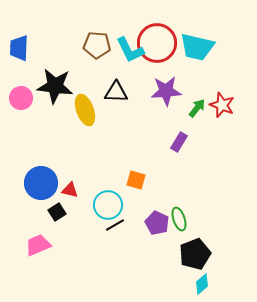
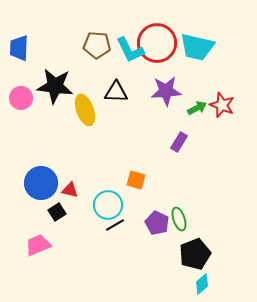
green arrow: rotated 24 degrees clockwise
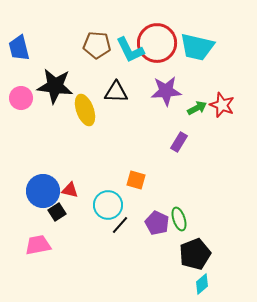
blue trapezoid: rotated 16 degrees counterclockwise
blue circle: moved 2 px right, 8 px down
black line: moved 5 px right; rotated 18 degrees counterclockwise
pink trapezoid: rotated 12 degrees clockwise
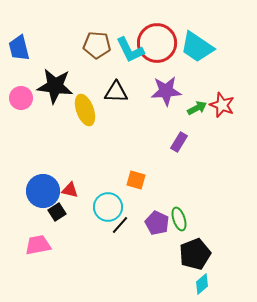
cyan trapezoid: rotated 21 degrees clockwise
cyan circle: moved 2 px down
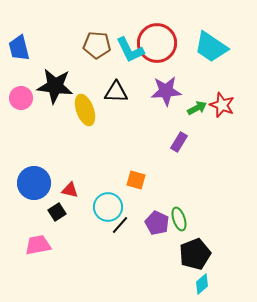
cyan trapezoid: moved 14 px right
blue circle: moved 9 px left, 8 px up
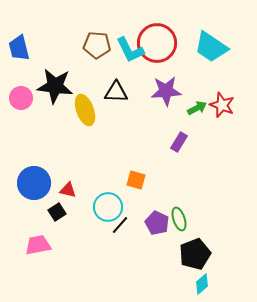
red triangle: moved 2 px left
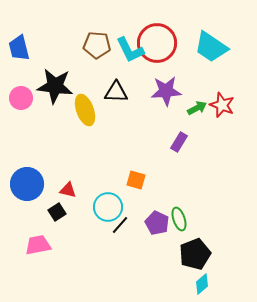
blue circle: moved 7 px left, 1 px down
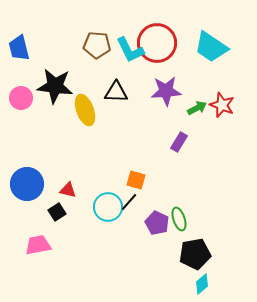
black line: moved 9 px right, 23 px up
black pentagon: rotated 12 degrees clockwise
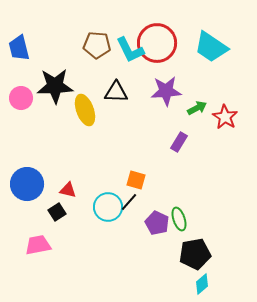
black star: rotated 9 degrees counterclockwise
red star: moved 3 px right, 12 px down; rotated 10 degrees clockwise
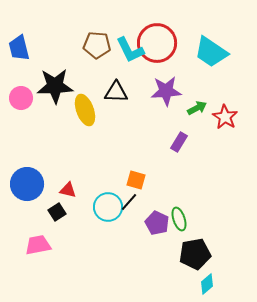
cyan trapezoid: moved 5 px down
cyan diamond: moved 5 px right
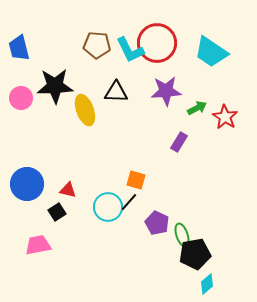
green ellipse: moved 3 px right, 16 px down
